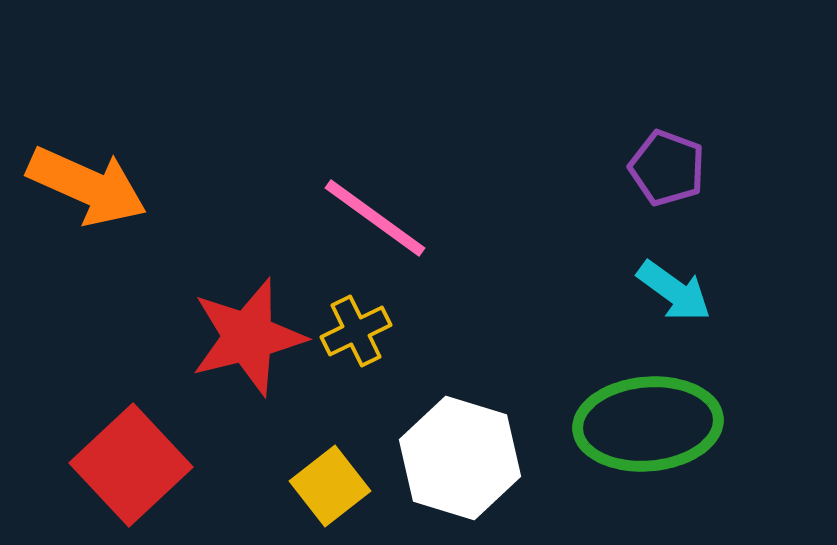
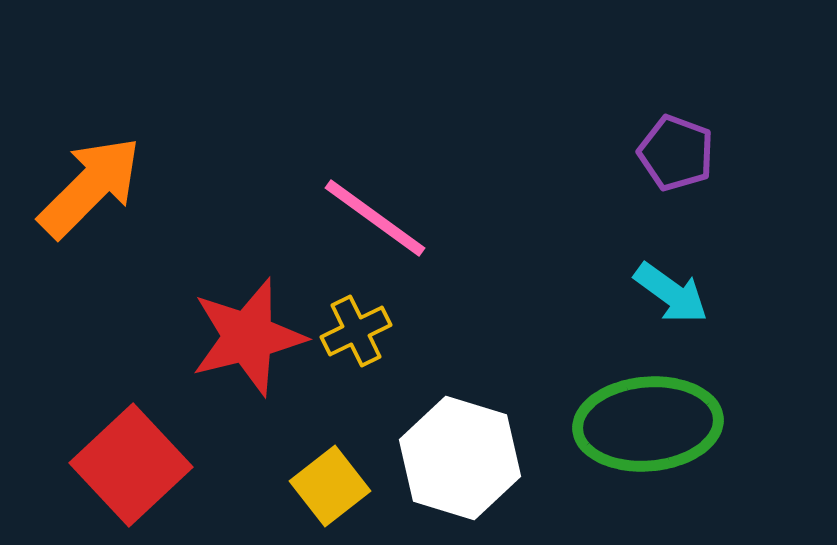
purple pentagon: moved 9 px right, 15 px up
orange arrow: moved 3 px right, 1 px down; rotated 69 degrees counterclockwise
cyan arrow: moved 3 px left, 2 px down
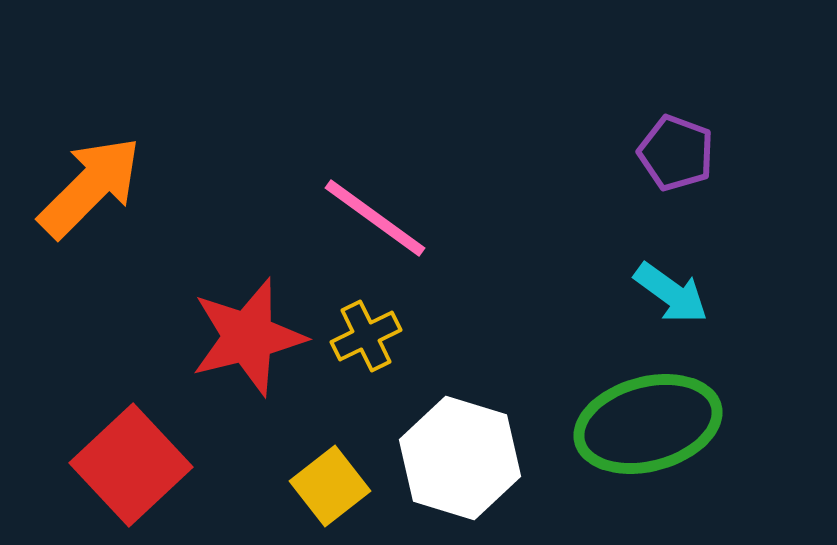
yellow cross: moved 10 px right, 5 px down
green ellipse: rotated 10 degrees counterclockwise
